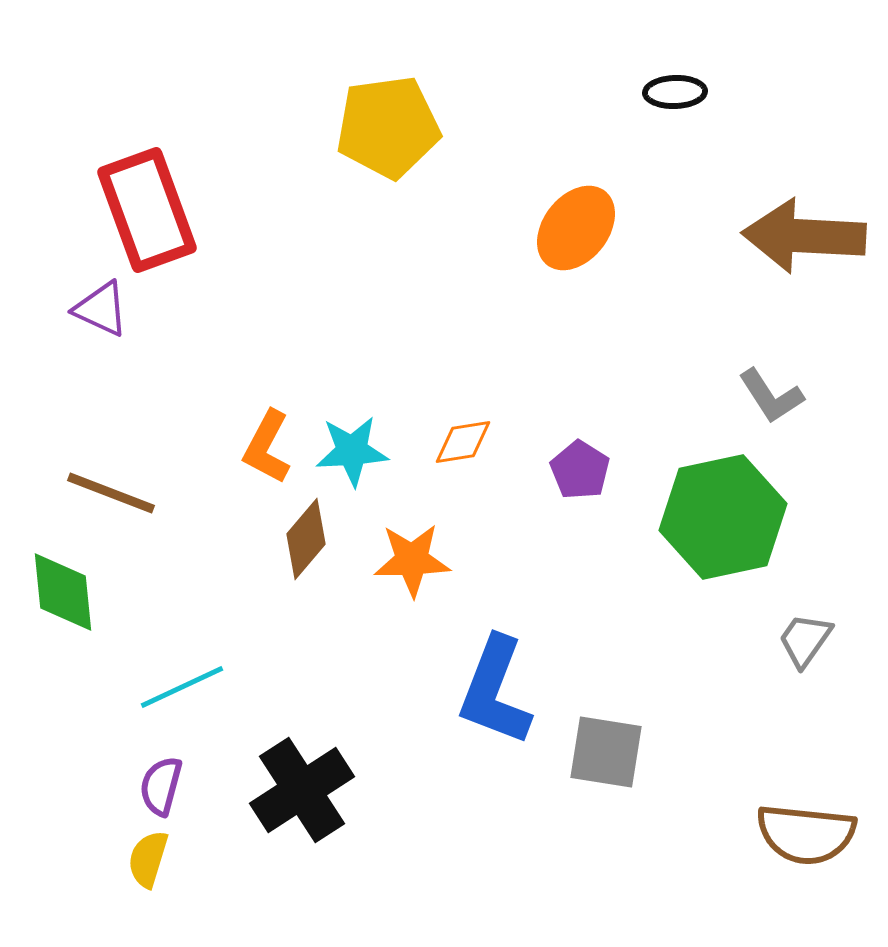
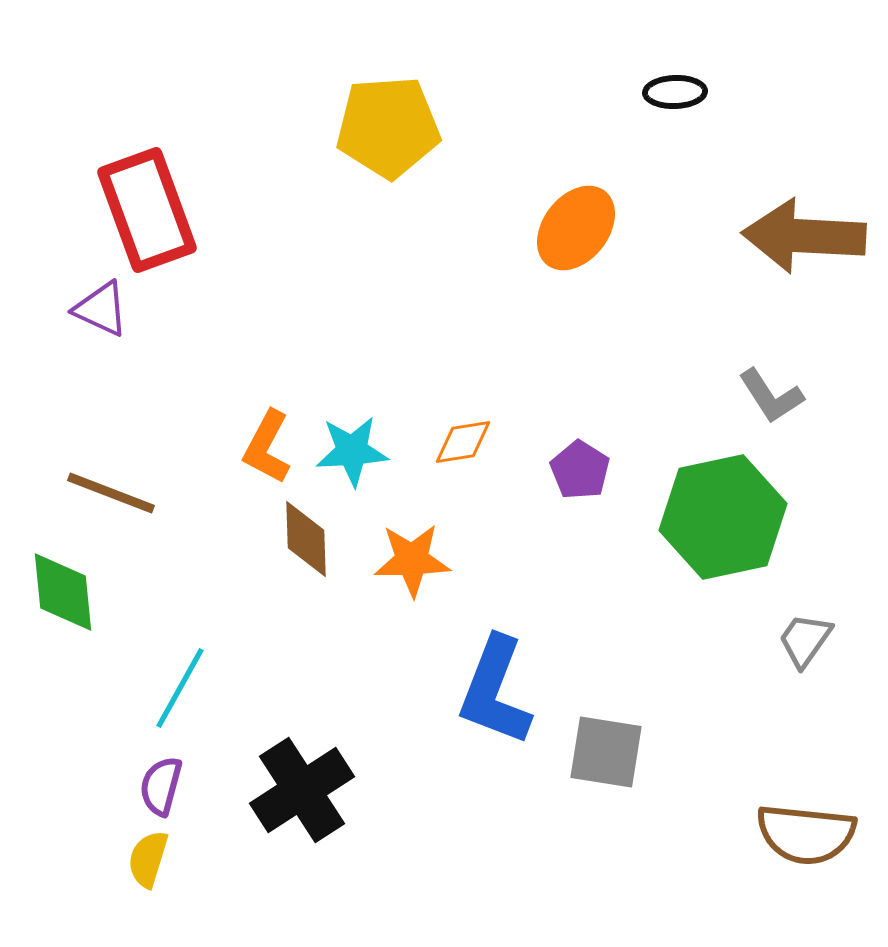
yellow pentagon: rotated 4 degrees clockwise
brown diamond: rotated 42 degrees counterclockwise
cyan line: moved 2 px left, 1 px down; rotated 36 degrees counterclockwise
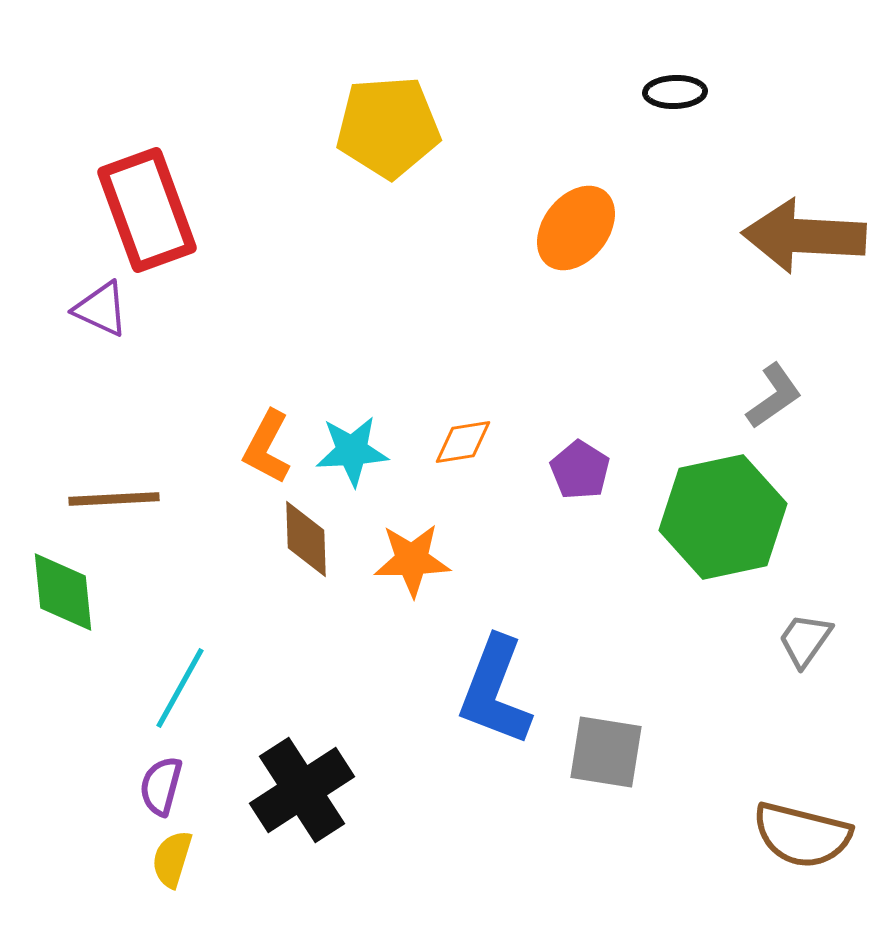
gray L-shape: moved 3 px right; rotated 92 degrees counterclockwise
brown line: moved 3 px right, 6 px down; rotated 24 degrees counterclockwise
brown semicircle: moved 4 px left, 1 px down; rotated 8 degrees clockwise
yellow semicircle: moved 24 px right
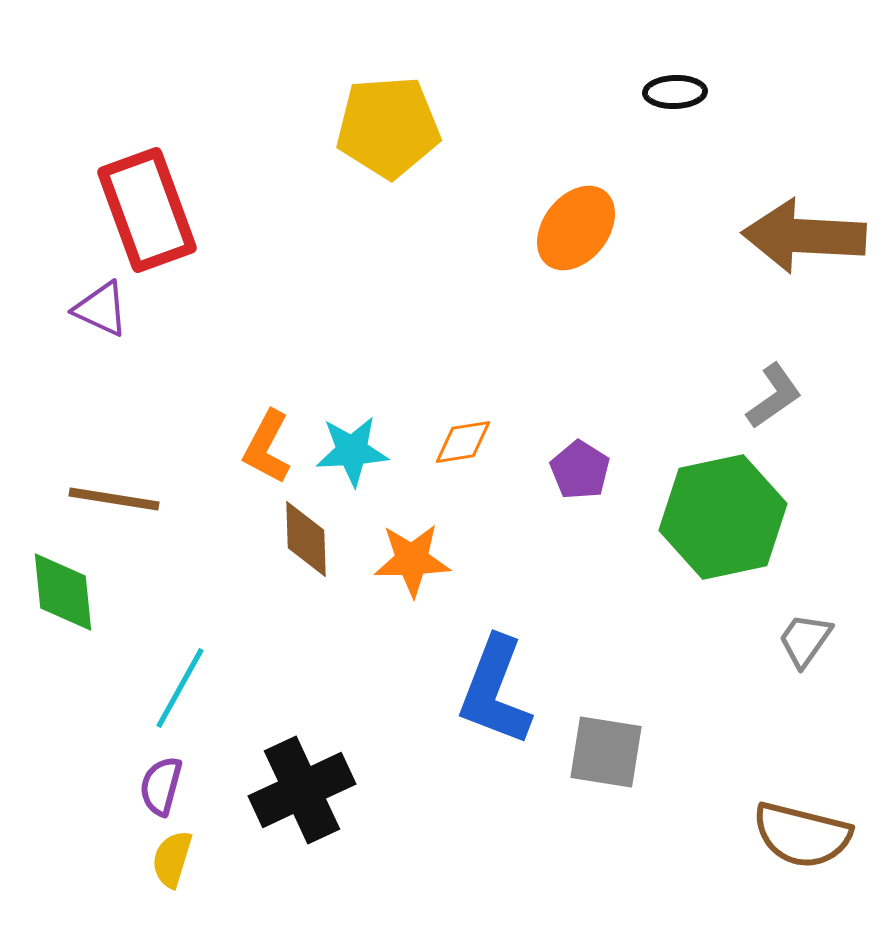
brown line: rotated 12 degrees clockwise
black cross: rotated 8 degrees clockwise
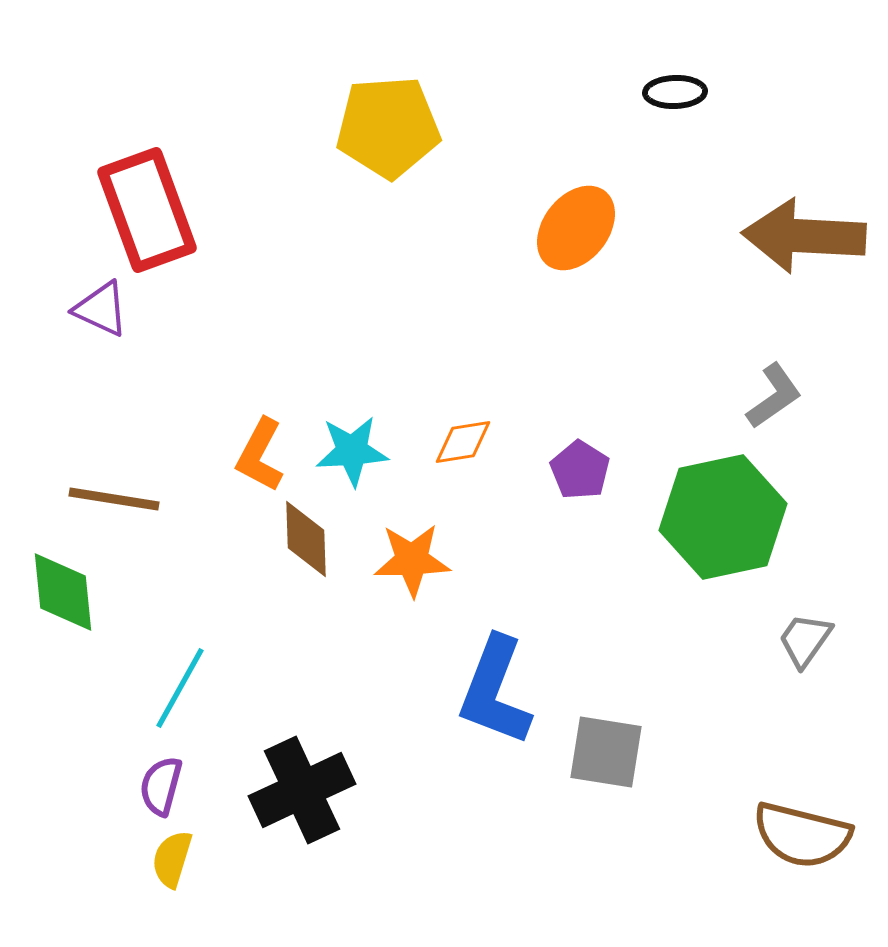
orange L-shape: moved 7 px left, 8 px down
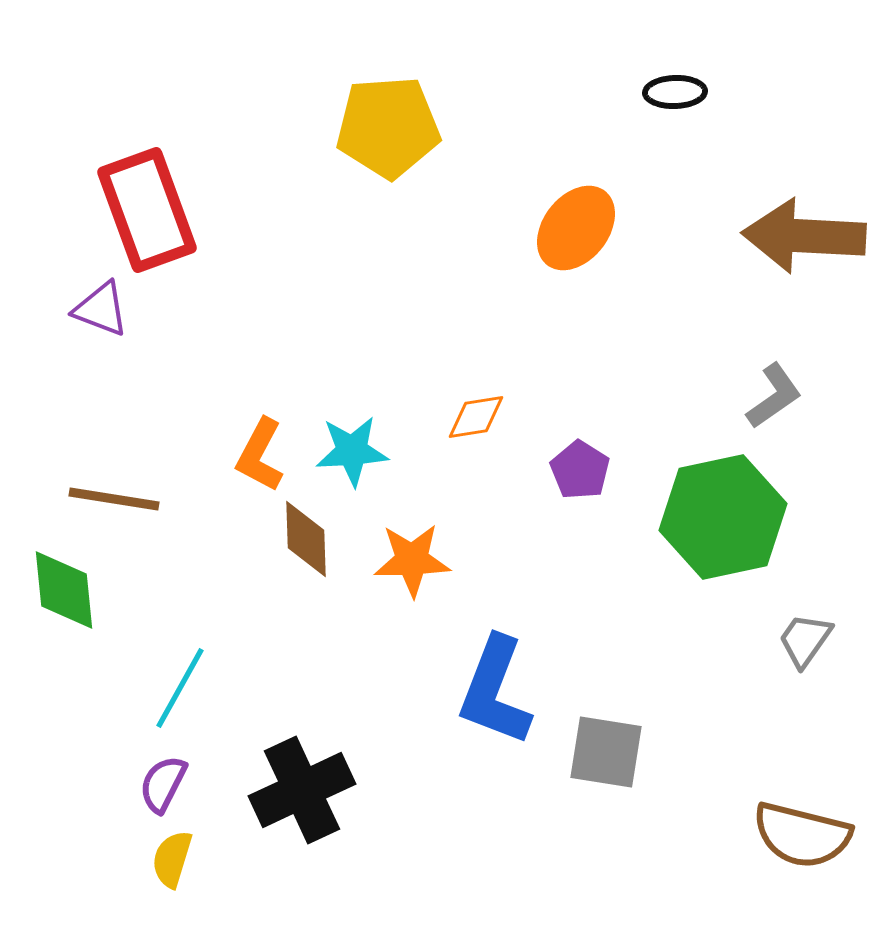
purple triangle: rotated 4 degrees counterclockwise
orange diamond: moved 13 px right, 25 px up
green diamond: moved 1 px right, 2 px up
purple semicircle: moved 2 px right, 2 px up; rotated 12 degrees clockwise
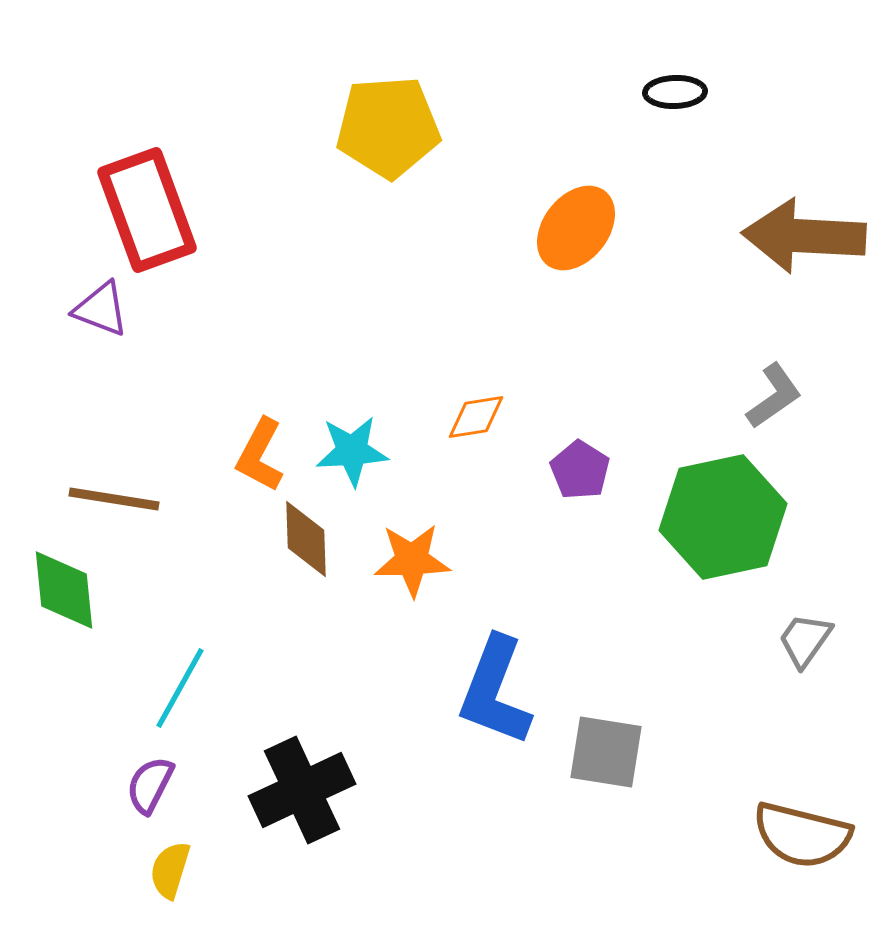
purple semicircle: moved 13 px left, 1 px down
yellow semicircle: moved 2 px left, 11 px down
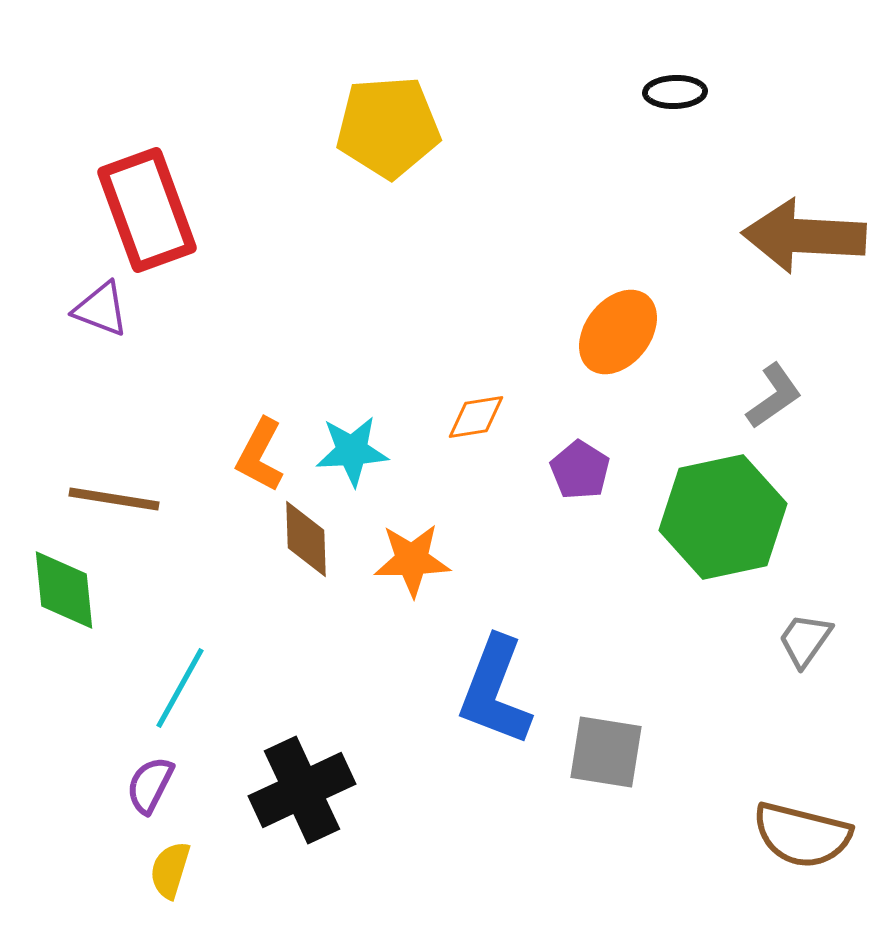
orange ellipse: moved 42 px right, 104 px down
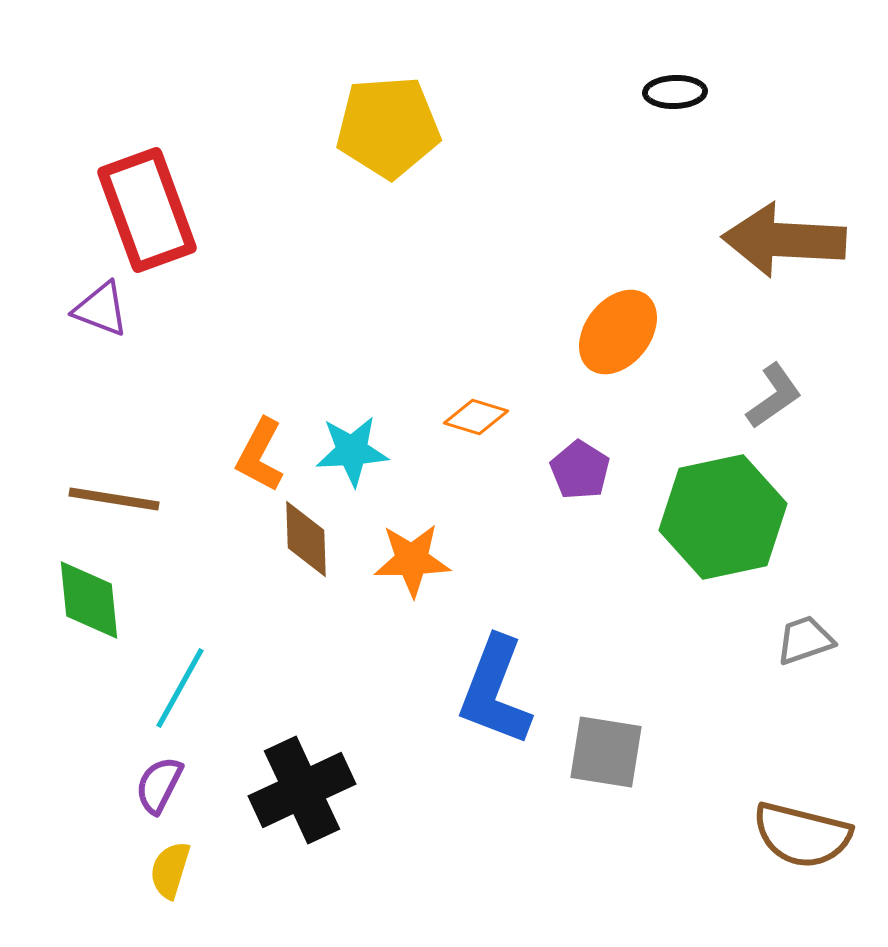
brown arrow: moved 20 px left, 4 px down
orange diamond: rotated 26 degrees clockwise
green diamond: moved 25 px right, 10 px down
gray trapezoid: rotated 36 degrees clockwise
purple semicircle: moved 9 px right
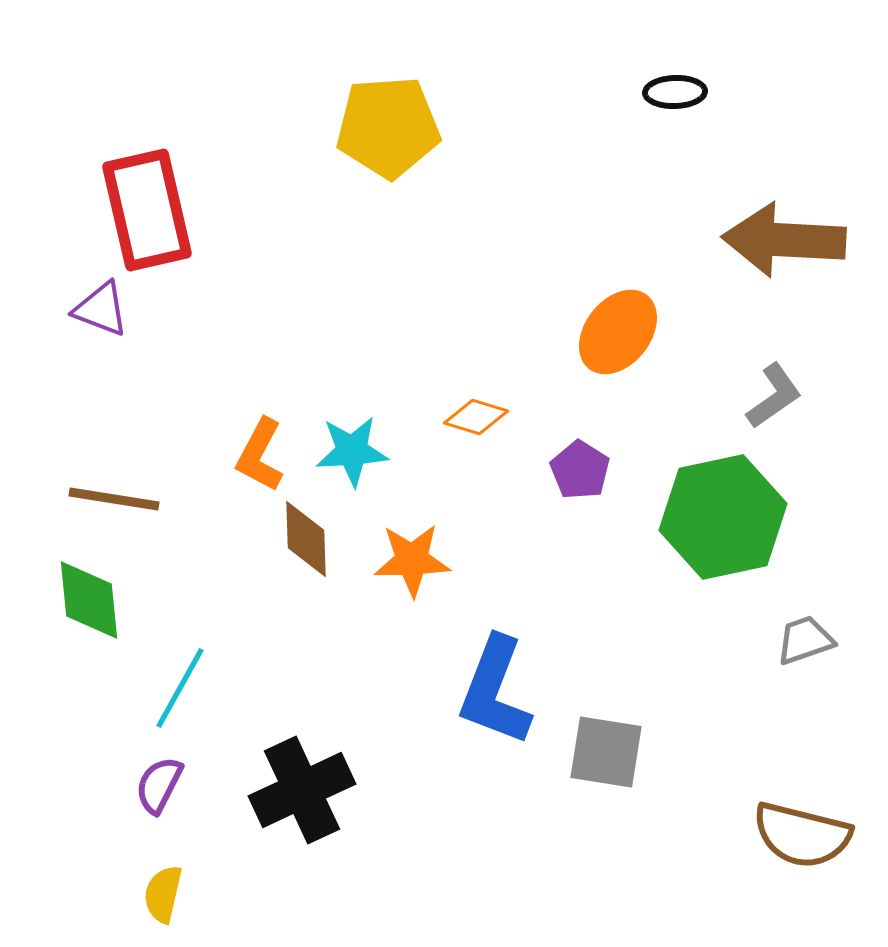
red rectangle: rotated 7 degrees clockwise
yellow semicircle: moved 7 px left, 24 px down; rotated 4 degrees counterclockwise
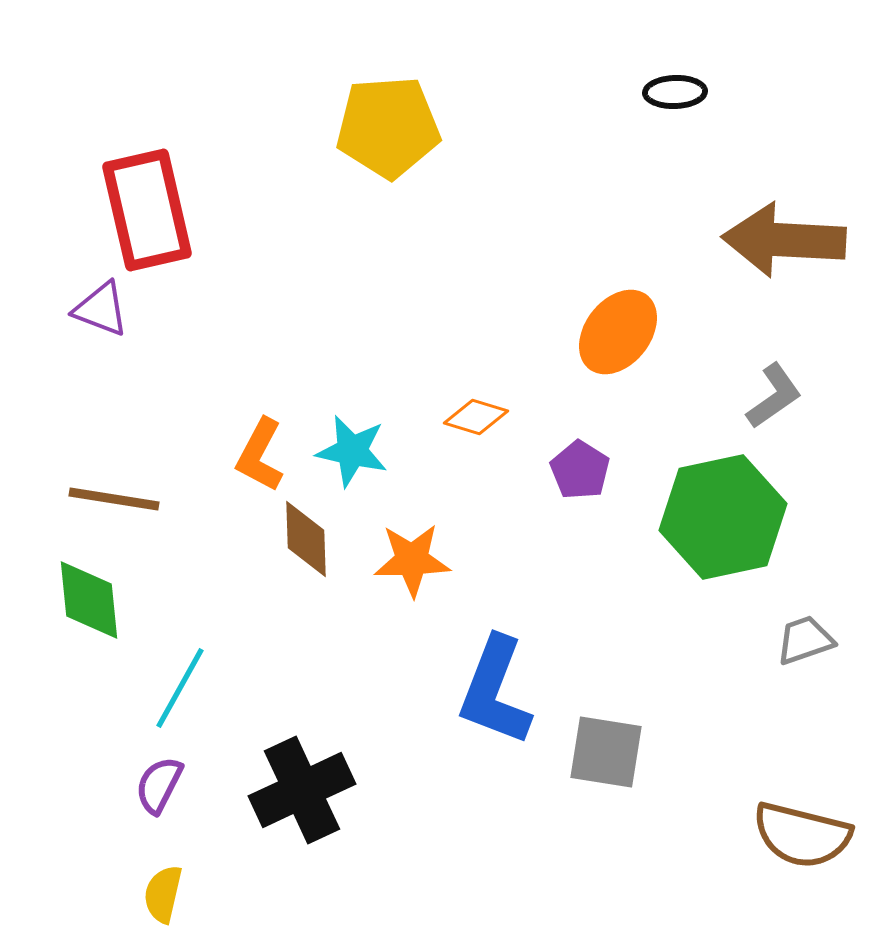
cyan star: rotated 16 degrees clockwise
